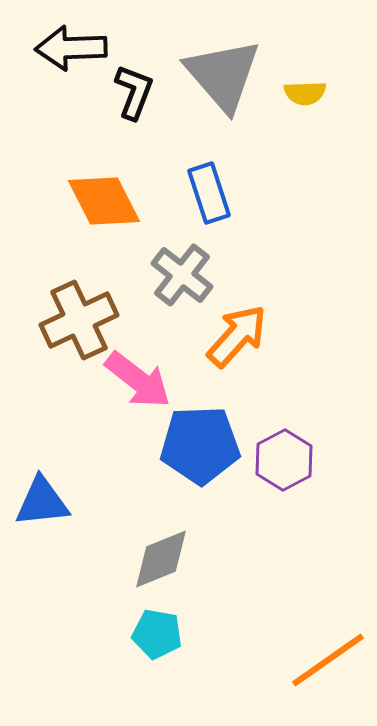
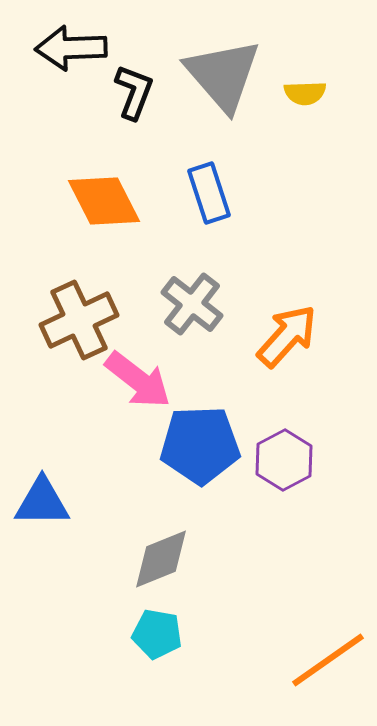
gray cross: moved 10 px right, 29 px down
orange arrow: moved 50 px right
blue triangle: rotated 6 degrees clockwise
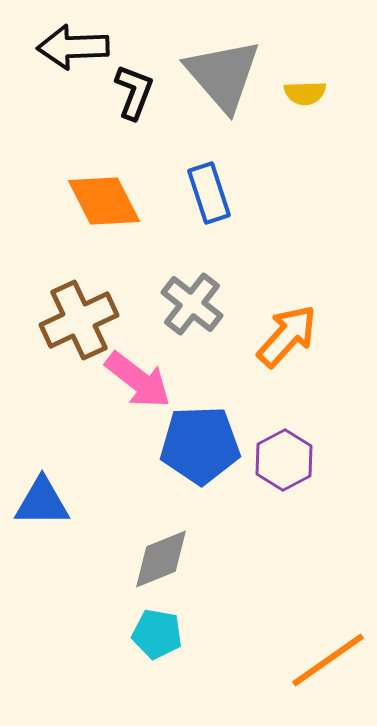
black arrow: moved 2 px right, 1 px up
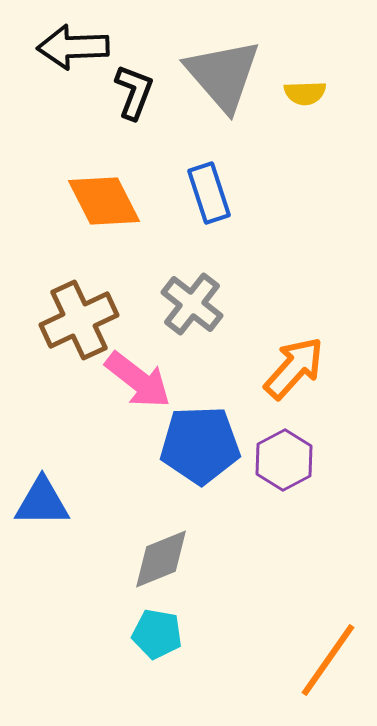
orange arrow: moved 7 px right, 32 px down
orange line: rotated 20 degrees counterclockwise
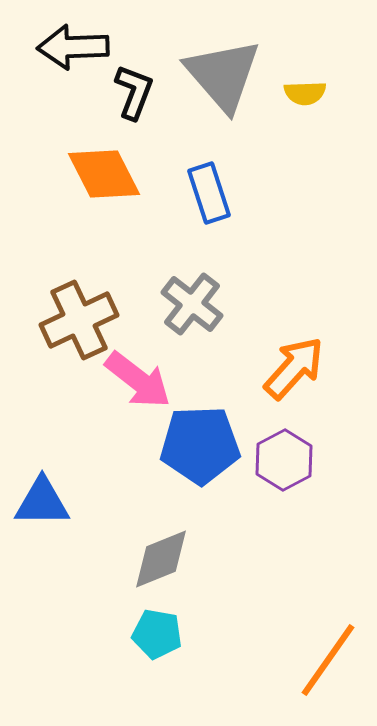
orange diamond: moved 27 px up
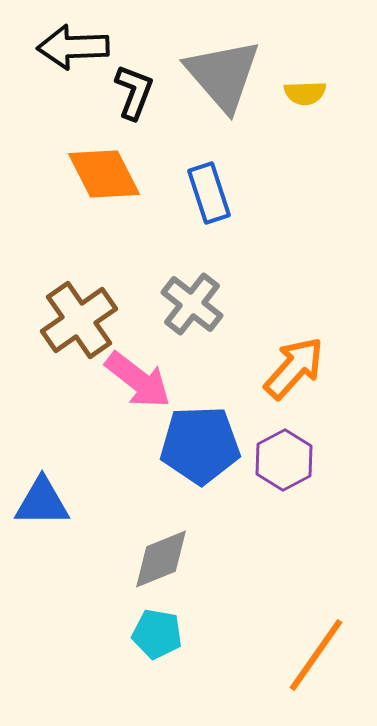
brown cross: rotated 10 degrees counterclockwise
orange line: moved 12 px left, 5 px up
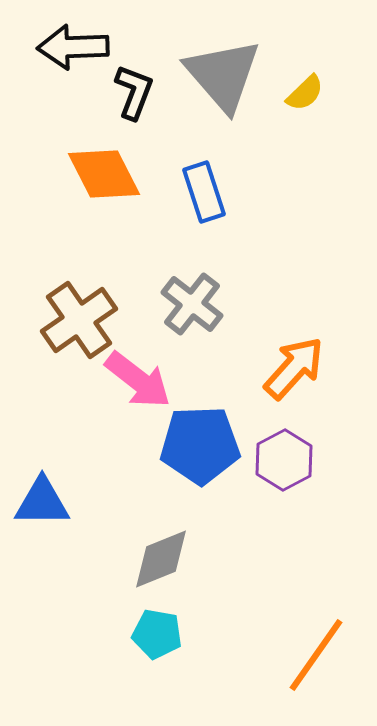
yellow semicircle: rotated 42 degrees counterclockwise
blue rectangle: moved 5 px left, 1 px up
